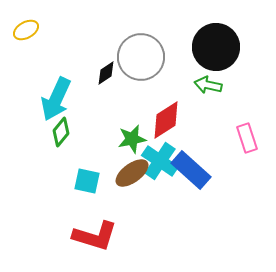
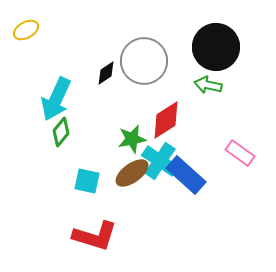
gray circle: moved 3 px right, 4 px down
pink rectangle: moved 7 px left, 15 px down; rotated 36 degrees counterclockwise
blue rectangle: moved 5 px left, 5 px down
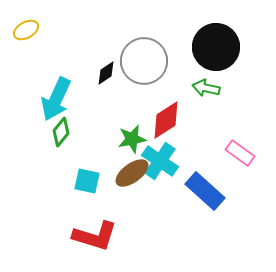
green arrow: moved 2 px left, 3 px down
blue rectangle: moved 19 px right, 16 px down
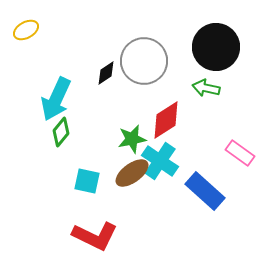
red L-shape: rotated 9 degrees clockwise
